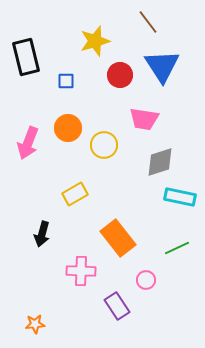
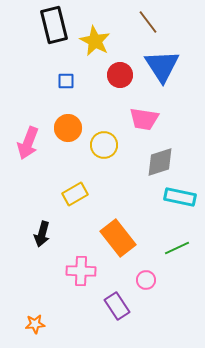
yellow star: rotated 28 degrees counterclockwise
black rectangle: moved 28 px right, 32 px up
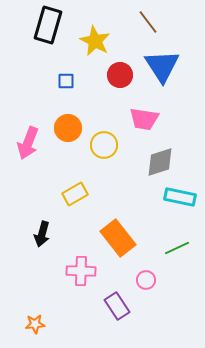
black rectangle: moved 6 px left; rotated 30 degrees clockwise
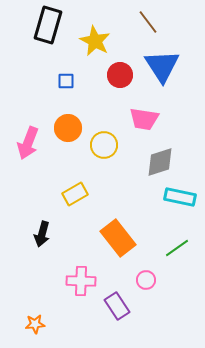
green line: rotated 10 degrees counterclockwise
pink cross: moved 10 px down
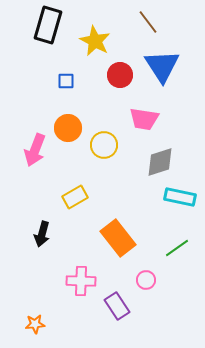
pink arrow: moved 7 px right, 7 px down
yellow rectangle: moved 3 px down
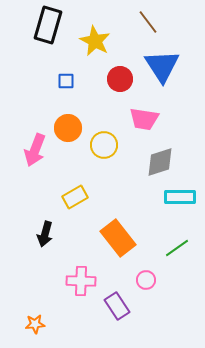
red circle: moved 4 px down
cyan rectangle: rotated 12 degrees counterclockwise
black arrow: moved 3 px right
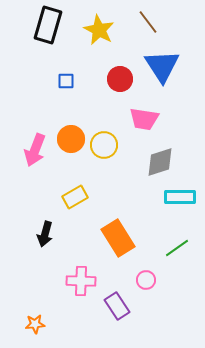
yellow star: moved 4 px right, 11 px up
orange circle: moved 3 px right, 11 px down
orange rectangle: rotated 6 degrees clockwise
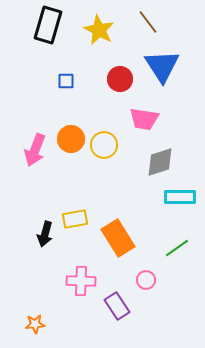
yellow rectangle: moved 22 px down; rotated 20 degrees clockwise
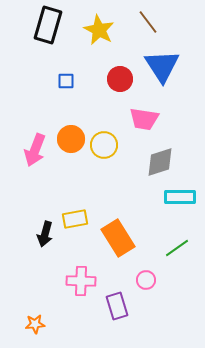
purple rectangle: rotated 16 degrees clockwise
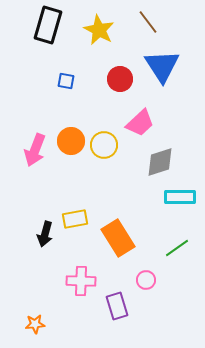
blue square: rotated 12 degrees clockwise
pink trapezoid: moved 4 px left, 4 px down; rotated 52 degrees counterclockwise
orange circle: moved 2 px down
